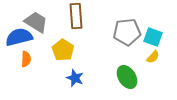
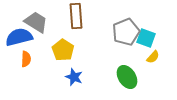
gray pentagon: moved 1 px left; rotated 16 degrees counterclockwise
cyan square: moved 7 px left, 1 px down
blue star: moved 1 px left, 1 px up
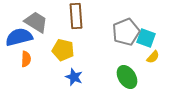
yellow pentagon: rotated 20 degrees counterclockwise
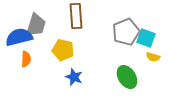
gray trapezoid: moved 3 px down; rotated 75 degrees clockwise
yellow semicircle: rotated 64 degrees clockwise
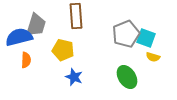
gray pentagon: moved 2 px down
orange semicircle: moved 1 px down
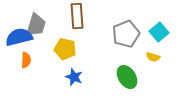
brown rectangle: moved 1 px right
cyan square: moved 13 px right, 6 px up; rotated 30 degrees clockwise
yellow pentagon: moved 2 px right, 1 px up
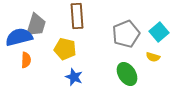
green ellipse: moved 3 px up
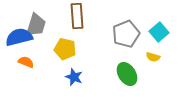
orange semicircle: moved 2 px down; rotated 70 degrees counterclockwise
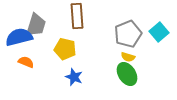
gray pentagon: moved 2 px right
yellow semicircle: moved 25 px left
